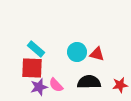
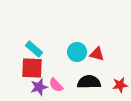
cyan rectangle: moved 2 px left
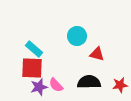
cyan circle: moved 16 px up
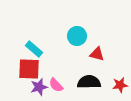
red square: moved 3 px left, 1 px down
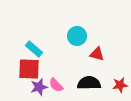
black semicircle: moved 1 px down
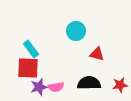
cyan circle: moved 1 px left, 5 px up
cyan rectangle: moved 3 px left; rotated 12 degrees clockwise
red square: moved 1 px left, 1 px up
pink semicircle: moved 2 px down; rotated 56 degrees counterclockwise
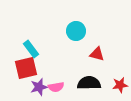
red square: moved 2 px left; rotated 15 degrees counterclockwise
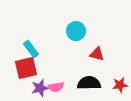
purple star: moved 1 px right, 1 px down
